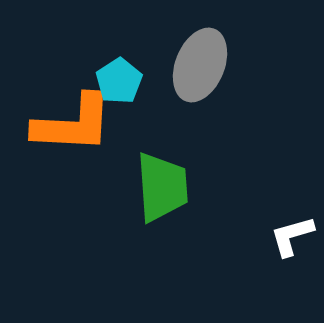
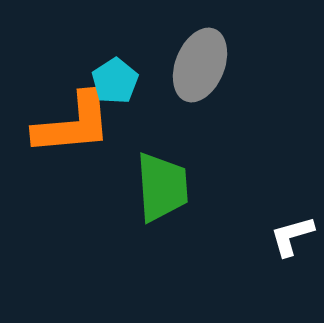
cyan pentagon: moved 4 px left
orange L-shape: rotated 8 degrees counterclockwise
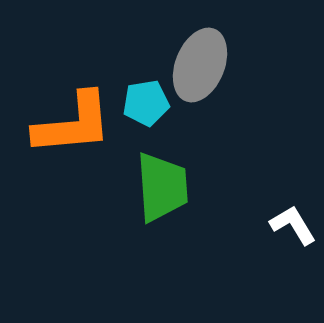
cyan pentagon: moved 31 px right, 22 px down; rotated 24 degrees clockwise
white L-shape: moved 1 px right, 11 px up; rotated 75 degrees clockwise
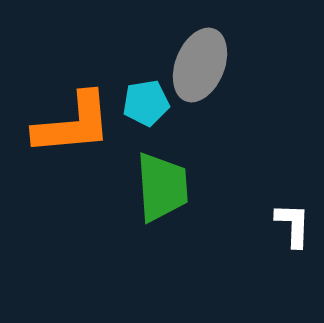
white L-shape: rotated 33 degrees clockwise
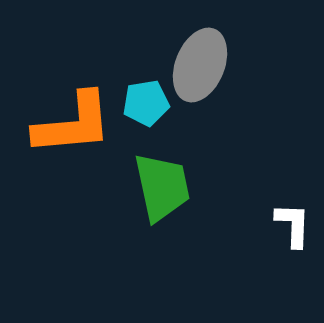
green trapezoid: rotated 8 degrees counterclockwise
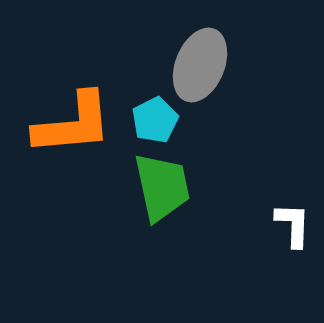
cyan pentagon: moved 9 px right, 17 px down; rotated 18 degrees counterclockwise
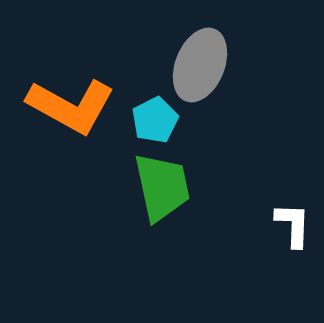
orange L-shape: moved 2 px left, 18 px up; rotated 34 degrees clockwise
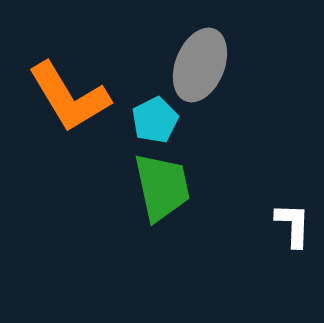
orange L-shape: moved 2 px left, 9 px up; rotated 30 degrees clockwise
